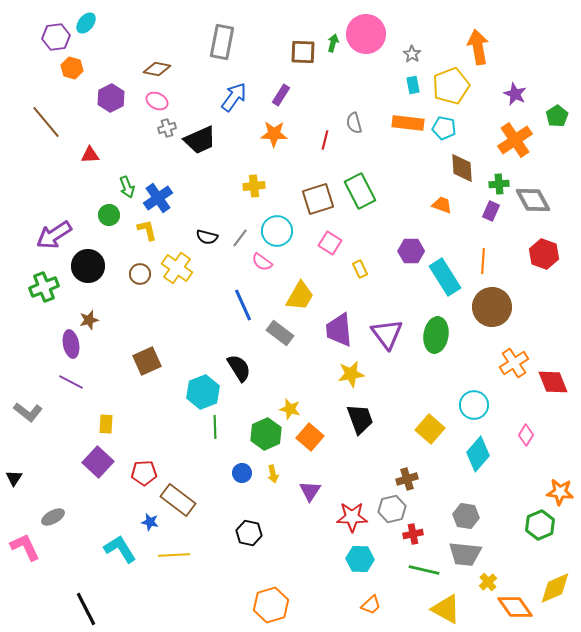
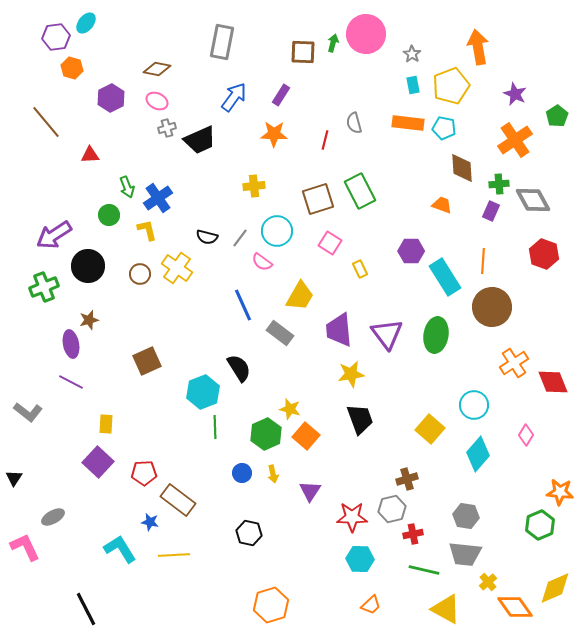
orange square at (310, 437): moved 4 px left, 1 px up
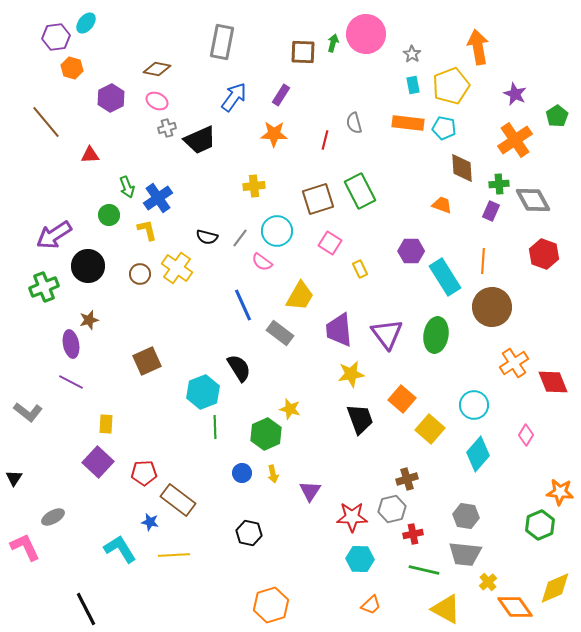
orange square at (306, 436): moved 96 px right, 37 px up
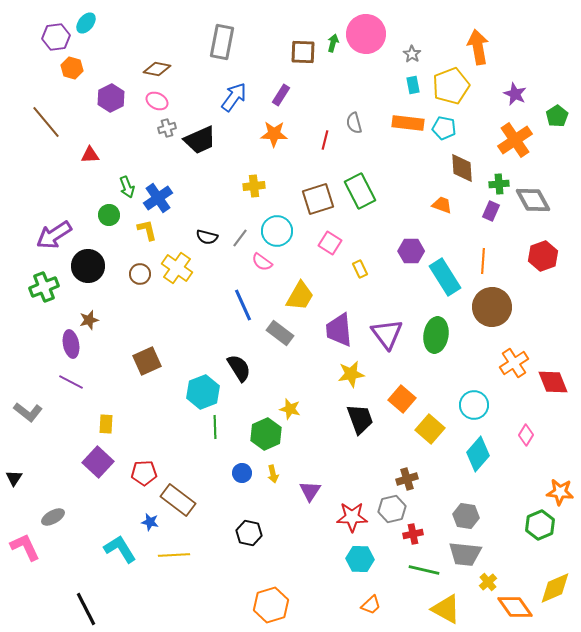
red hexagon at (544, 254): moved 1 px left, 2 px down; rotated 20 degrees clockwise
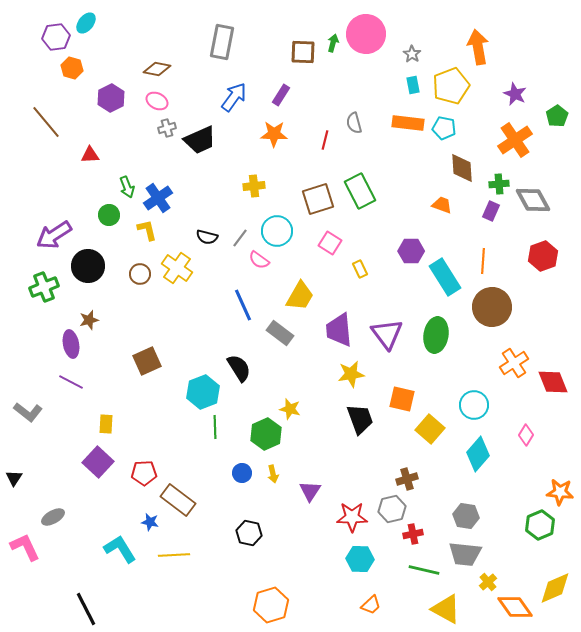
pink semicircle at (262, 262): moved 3 px left, 2 px up
orange square at (402, 399): rotated 28 degrees counterclockwise
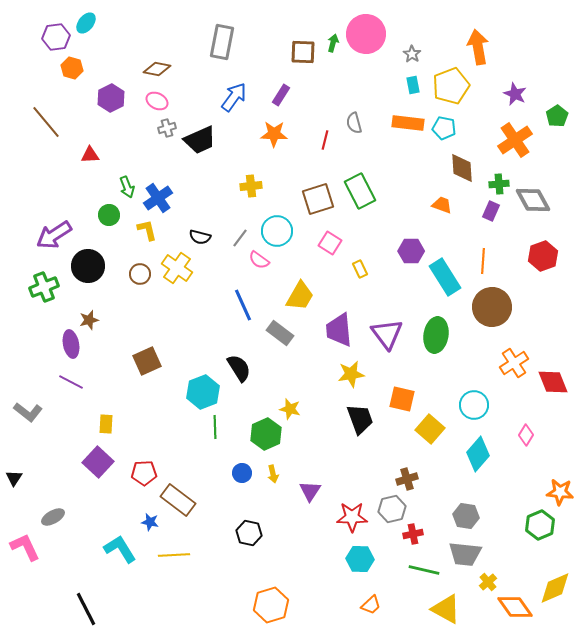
yellow cross at (254, 186): moved 3 px left
black semicircle at (207, 237): moved 7 px left
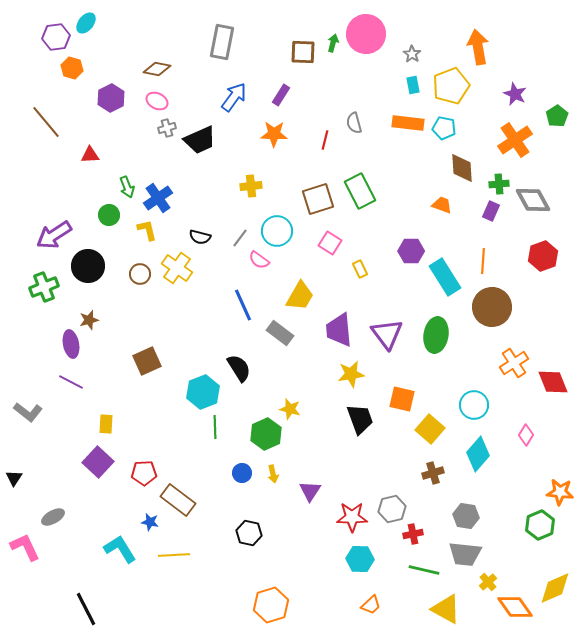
brown cross at (407, 479): moved 26 px right, 6 px up
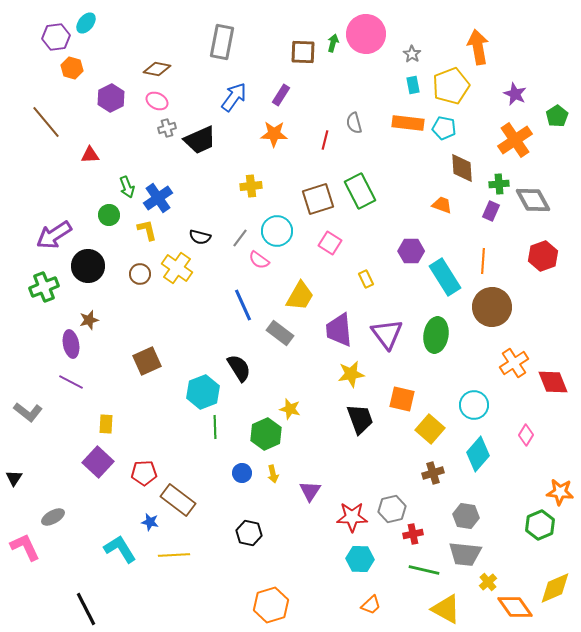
yellow rectangle at (360, 269): moved 6 px right, 10 px down
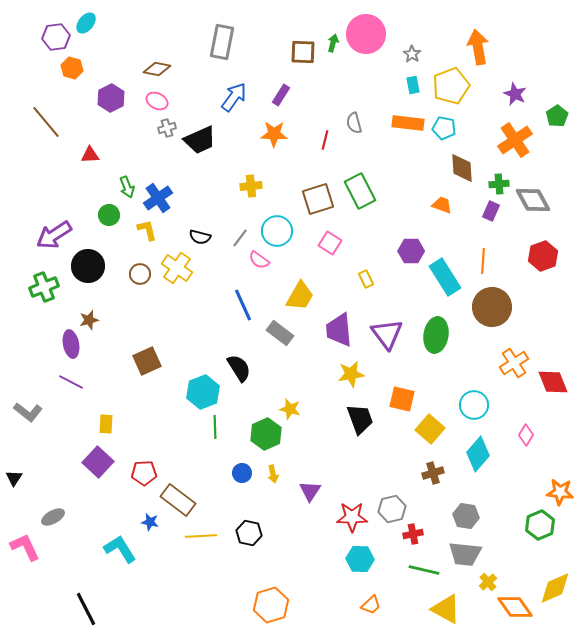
yellow line at (174, 555): moved 27 px right, 19 px up
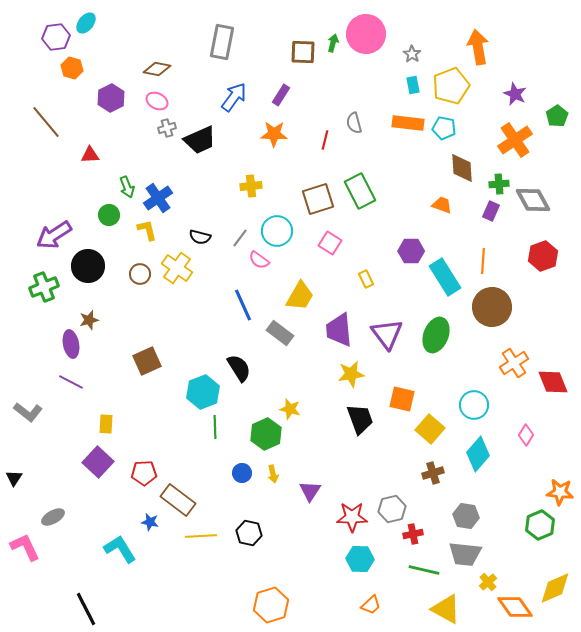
green ellipse at (436, 335): rotated 12 degrees clockwise
